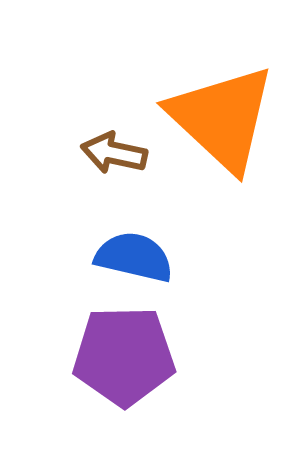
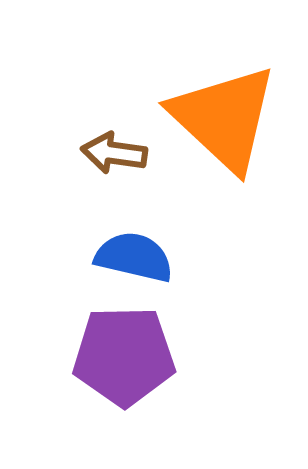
orange triangle: moved 2 px right
brown arrow: rotated 4 degrees counterclockwise
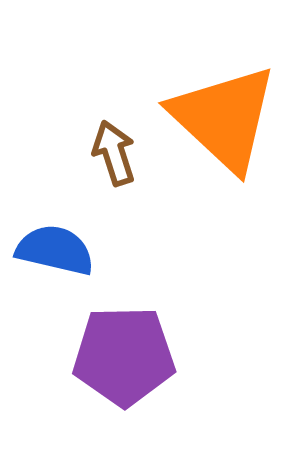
brown arrow: rotated 64 degrees clockwise
blue semicircle: moved 79 px left, 7 px up
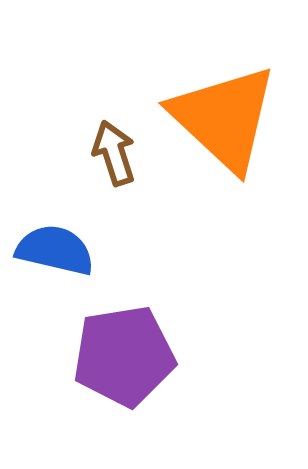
purple pentagon: rotated 8 degrees counterclockwise
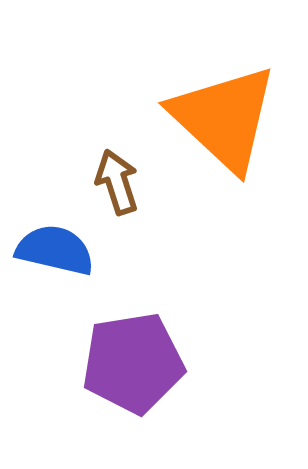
brown arrow: moved 3 px right, 29 px down
purple pentagon: moved 9 px right, 7 px down
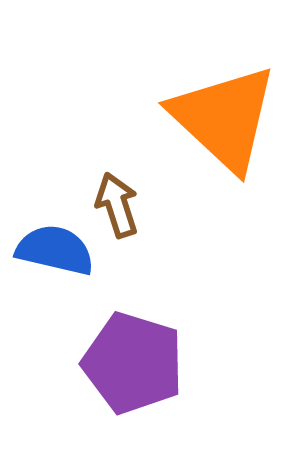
brown arrow: moved 23 px down
purple pentagon: rotated 26 degrees clockwise
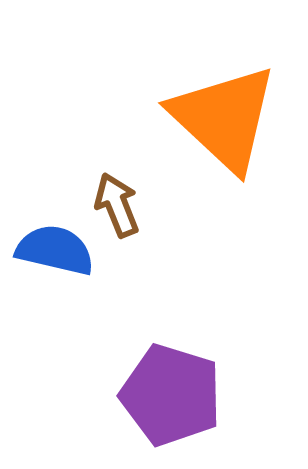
brown arrow: rotated 4 degrees counterclockwise
purple pentagon: moved 38 px right, 32 px down
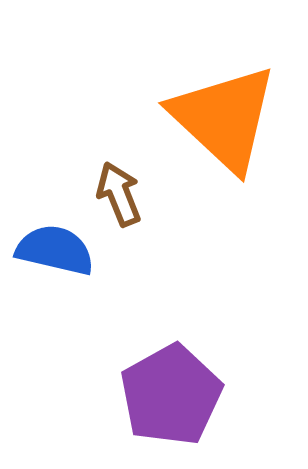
brown arrow: moved 2 px right, 11 px up
purple pentagon: rotated 26 degrees clockwise
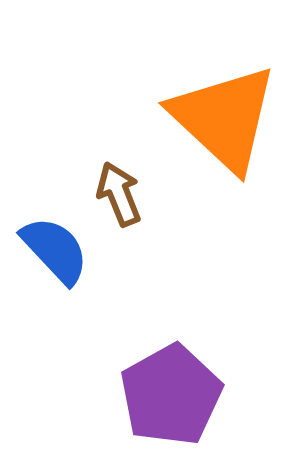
blue semicircle: rotated 34 degrees clockwise
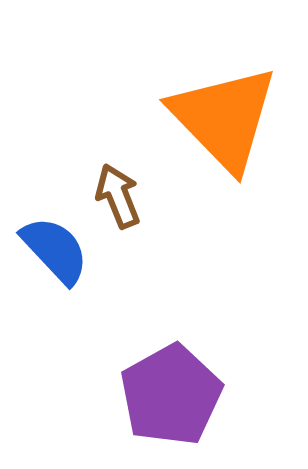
orange triangle: rotated 3 degrees clockwise
brown arrow: moved 1 px left, 2 px down
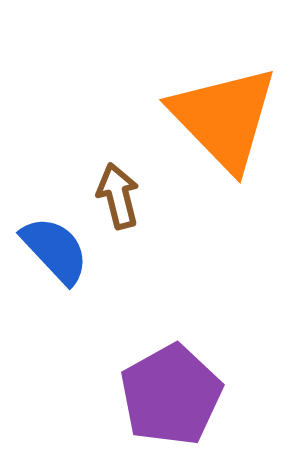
brown arrow: rotated 8 degrees clockwise
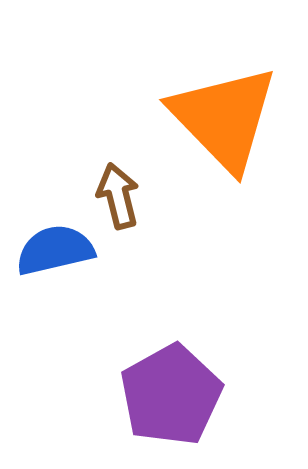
blue semicircle: rotated 60 degrees counterclockwise
